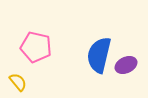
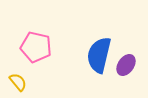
purple ellipse: rotated 30 degrees counterclockwise
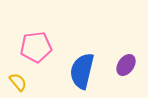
pink pentagon: rotated 20 degrees counterclockwise
blue semicircle: moved 17 px left, 16 px down
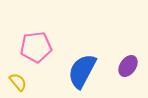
purple ellipse: moved 2 px right, 1 px down
blue semicircle: rotated 15 degrees clockwise
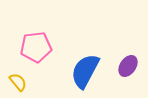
blue semicircle: moved 3 px right
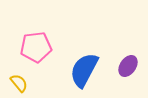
blue semicircle: moved 1 px left, 1 px up
yellow semicircle: moved 1 px right, 1 px down
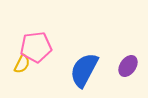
yellow semicircle: moved 3 px right, 19 px up; rotated 66 degrees clockwise
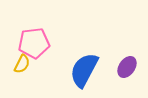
pink pentagon: moved 2 px left, 4 px up
purple ellipse: moved 1 px left, 1 px down
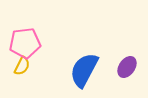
pink pentagon: moved 9 px left
yellow semicircle: moved 2 px down
